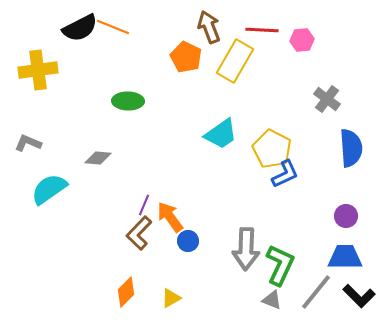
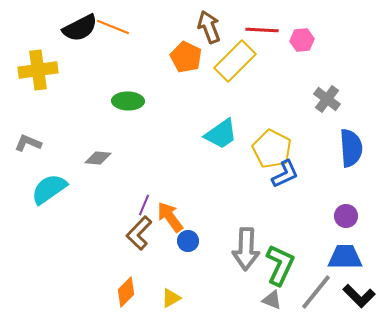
yellow rectangle: rotated 15 degrees clockwise
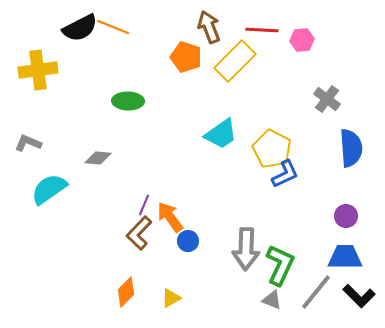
orange pentagon: rotated 8 degrees counterclockwise
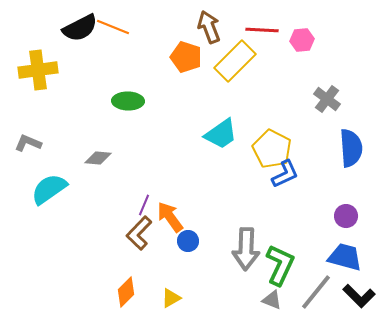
blue trapezoid: rotated 15 degrees clockwise
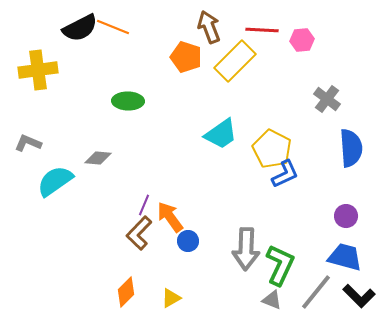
cyan semicircle: moved 6 px right, 8 px up
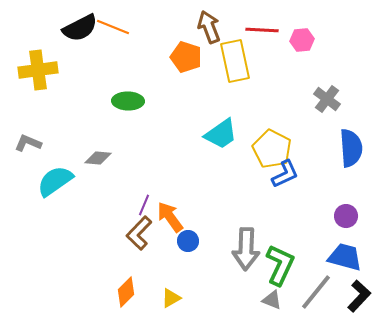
yellow rectangle: rotated 57 degrees counterclockwise
black L-shape: rotated 92 degrees counterclockwise
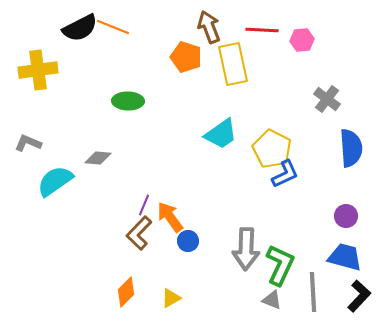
yellow rectangle: moved 2 px left, 3 px down
gray line: moved 3 px left; rotated 42 degrees counterclockwise
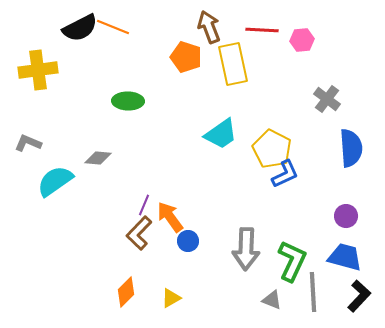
green L-shape: moved 12 px right, 4 px up
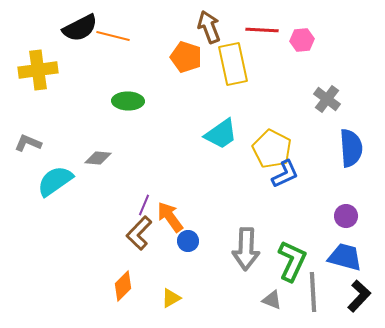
orange line: moved 9 px down; rotated 8 degrees counterclockwise
orange diamond: moved 3 px left, 6 px up
